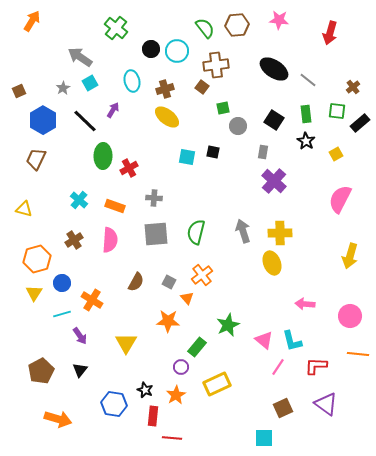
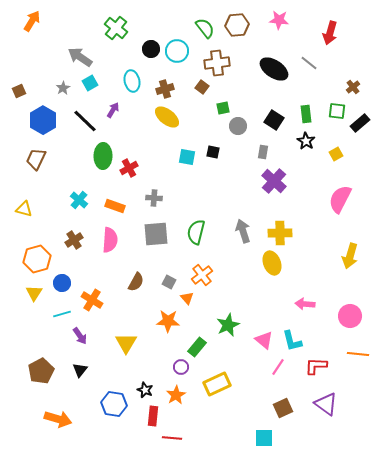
brown cross at (216, 65): moved 1 px right, 2 px up
gray line at (308, 80): moved 1 px right, 17 px up
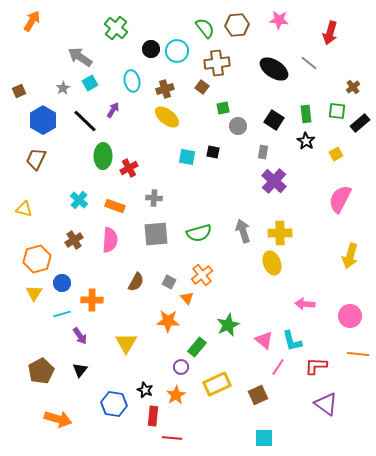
green semicircle at (196, 232): moved 3 px right, 1 px down; rotated 120 degrees counterclockwise
orange cross at (92, 300): rotated 30 degrees counterclockwise
brown square at (283, 408): moved 25 px left, 13 px up
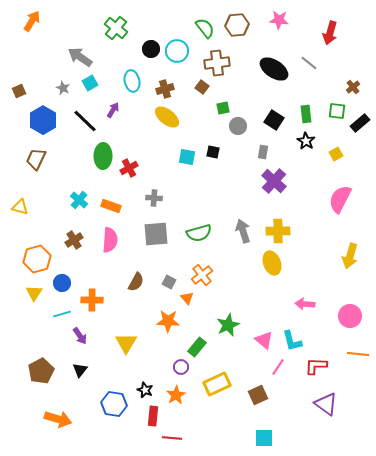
gray star at (63, 88): rotated 16 degrees counterclockwise
orange rectangle at (115, 206): moved 4 px left
yellow triangle at (24, 209): moved 4 px left, 2 px up
yellow cross at (280, 233): moved 2 px left, 2 px up
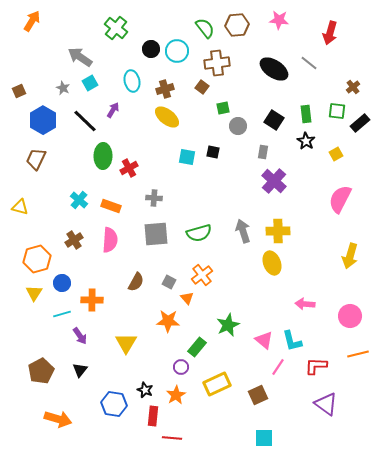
orange line at (358, 354): rotated 20 degrees counterclockwise
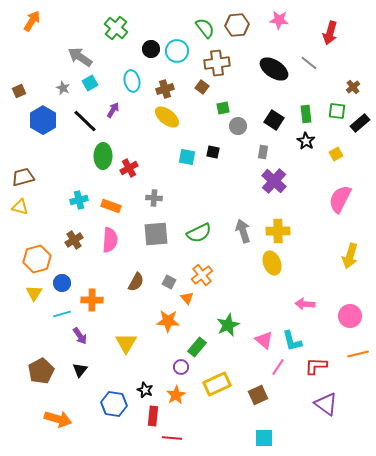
brown trapezoid at (36, 159): moved 13 px left, 18 px down; rotated 50 degrees clockwise
cyan cross at (79, 200): rotated 36 degrees clockwise
green semicircle at (199, 233): rotated 10 degrees counterclockwise
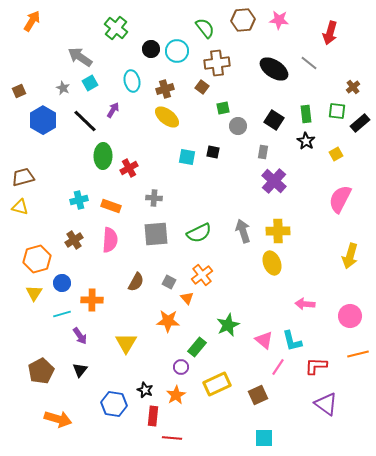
brown hexagon at (237, 25): moved 6 px right, 5 px up
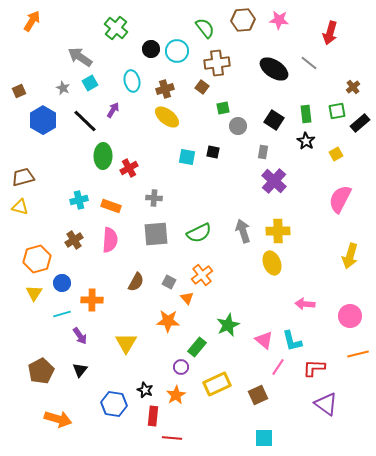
green square at (337, 111): rotated 18 degrees counterclockwise
red L-shape at (316, 366): moved 2 px left, 2 px down
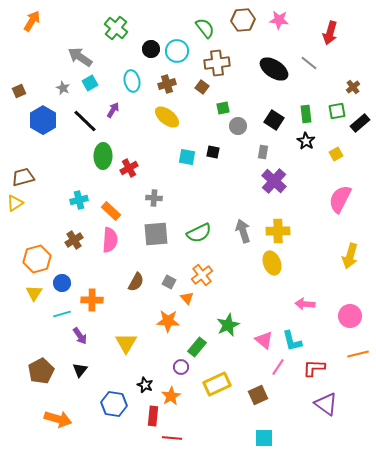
brown cross at (165, 89): moved 2 px right, 5 px up
orange rectangle at (111, 206): moved 5 px down; rotated 24 degrees clockwise
yellow triangle at (20, 207): moved 5 px left, 4 px up; rotated 48 degrees counterclockwise
black star at (145, 390): moved 5 px up
orange star at (176, 395): moved 5 px left, 1 px down
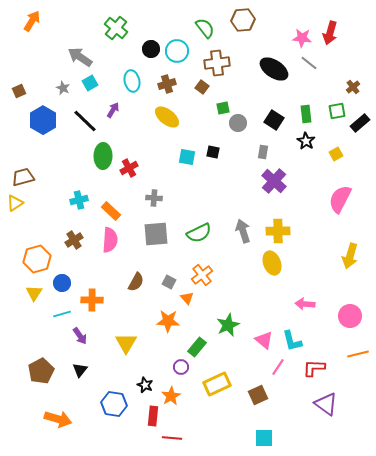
pink star at (279, 20): moved 23 px right, 18 px down
gray circle at (238, 126): moved 3 px up
